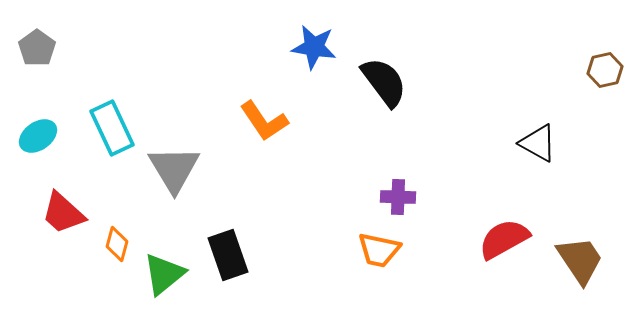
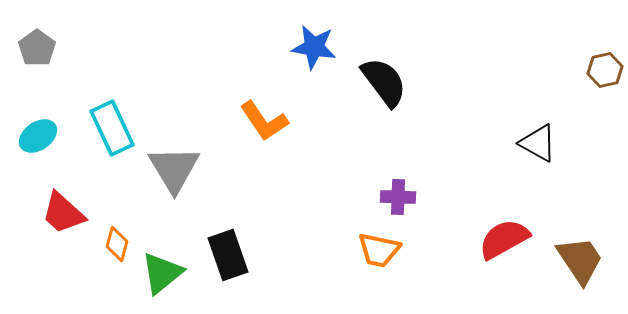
green triangle: moved 2 px left, 1 px up
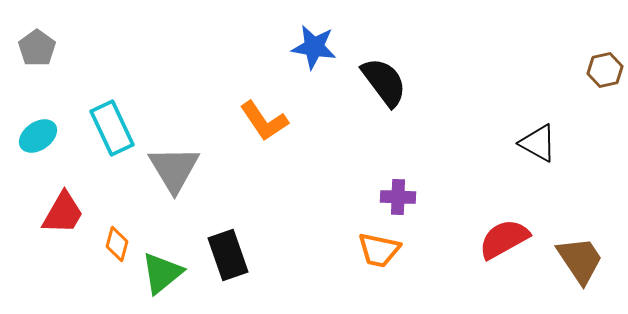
red trapezoid: rotated 102 degrees counterclockwise
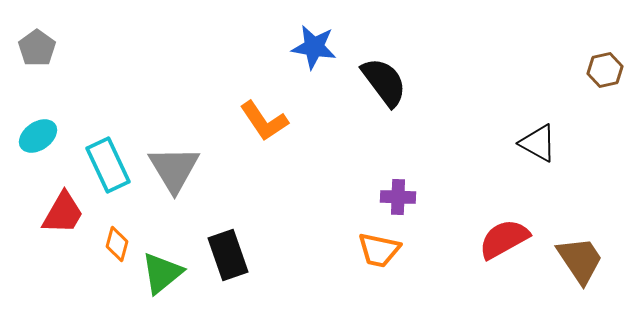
cyan rectangle: moved 4 px left, 37 px down
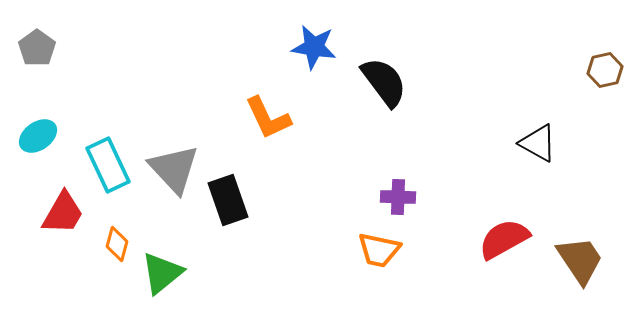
orange L-shape: moved 4 px right, 3 px up; rotated 9 degrees clockwise
gray triangle: rotated 12 degrees counterclockwise
black rectangle: moved 55 px up
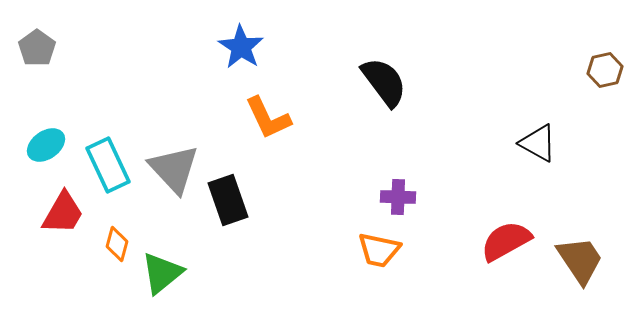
blue star: moved 73 px left; rotated 24 degrees clockwise
cyan ellipse: moved 8 px right, 9 px down
red semicircle: moved 2 px right, 2 px down
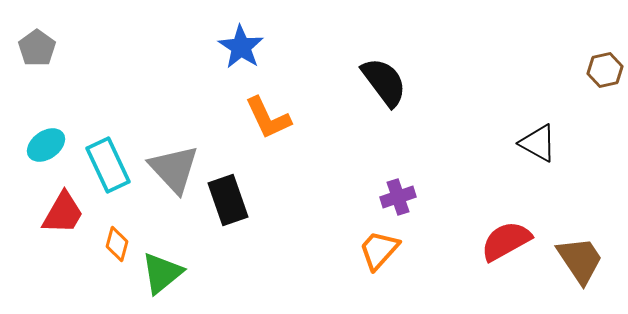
purple cross: rotated 20 degrees counterclockwise
orange trapezoid: rotated 120 degrees clockwise
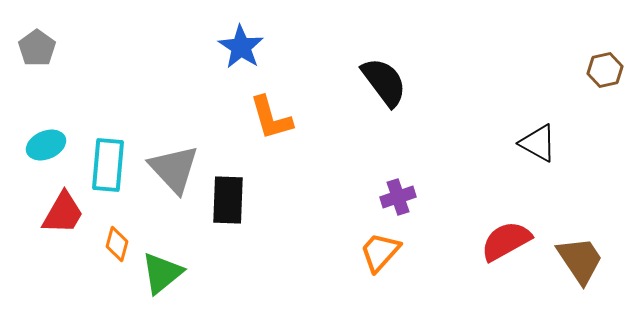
orange L-shape: moved 3 px right; rotated 9 degrees clockwise
cyan ellipse: rotated 12 degrees clockwise
cyan rectangle: rotated 30 degrees clockwise
black rectangle: rotated 21 degrees clockwise
orange trapezoid: moved 1 px right, 2 px down
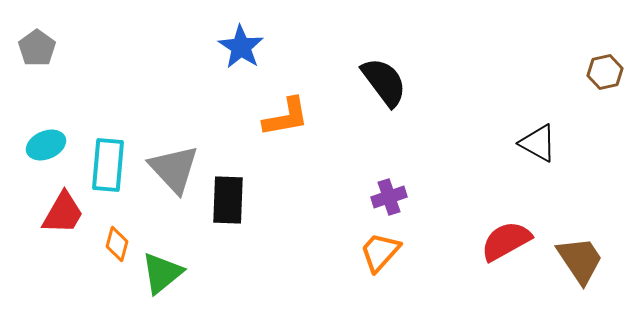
brown hexagon: moved 2 px down
orange L-shape: moved 15 px right, 1 px up; rotated 84 degrees counterclockwise
purple cross: moved 9 px left
